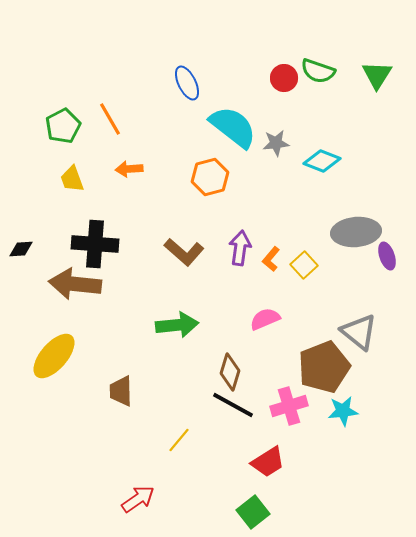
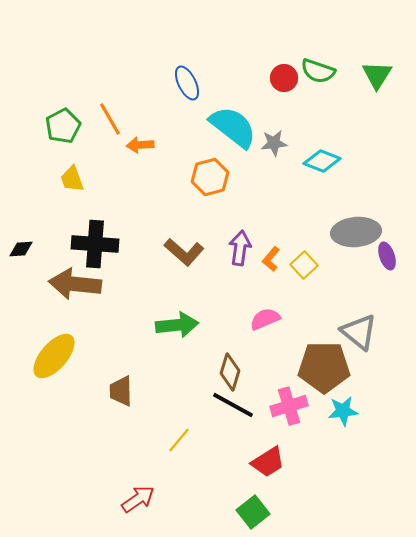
gray star: moved 2 px left
orange arrow: moved 11 px right, 24 px up
brown pentagon: rotated 21 degrees clockwise
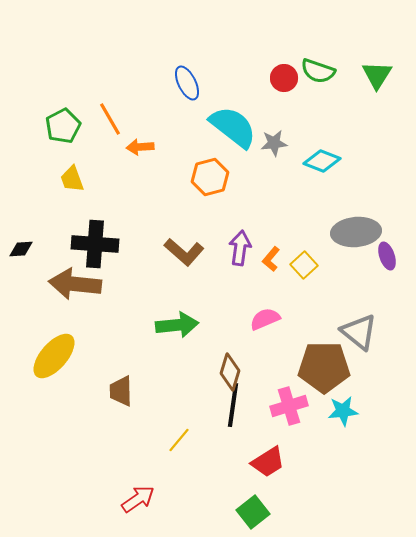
orange arrow: moved 2 px down
black line: rotated 69 degrees clockwise
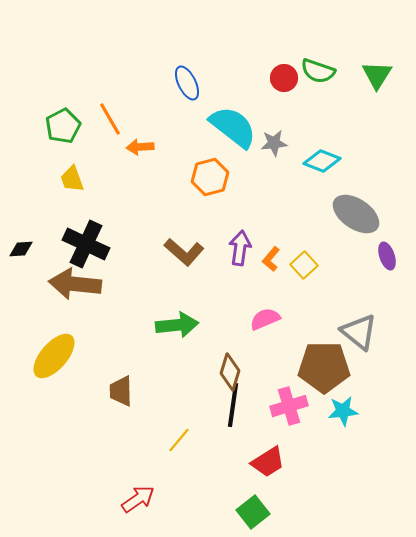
gray ellipse: moved 18 px up; rotated 39 degrees clockwise
black cross: moved 9 px left; rotated 21 degrees clockwise
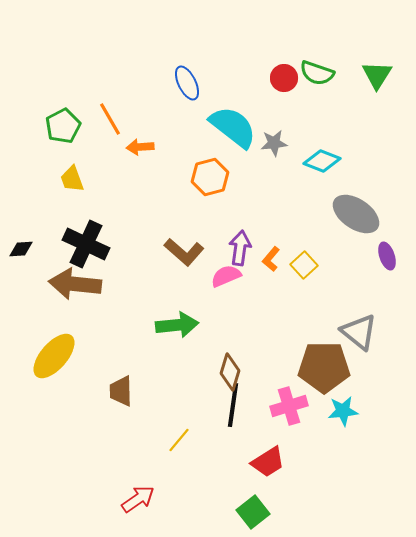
green semicircle: moved 1 px left, 2 px down
pink semicircle: moved 39 px left, 43 px up
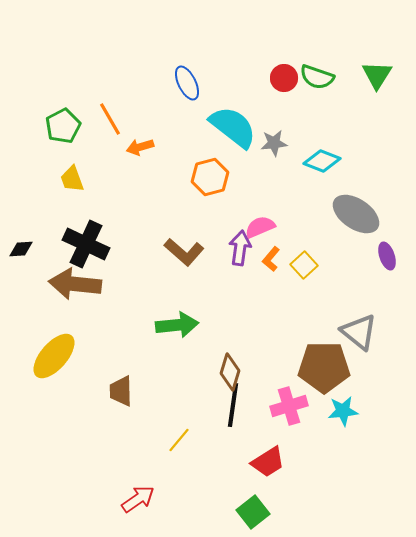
green semicircle: moved 4 px down
orange arrow: rotated 12 degrees counterclockwise
pink semicircle: moved 34 px right, 49 px up
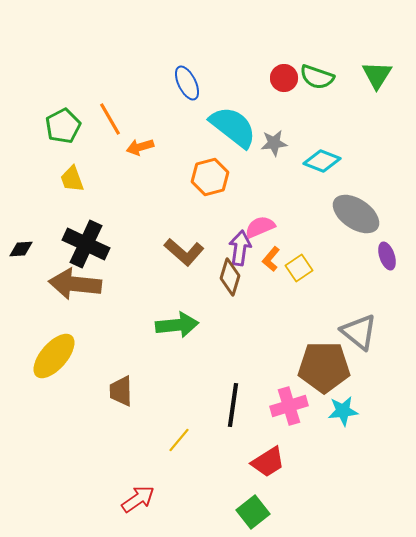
yellow square: moved 5 px left, 3 px down; rotated 8 degrees clockwise
brown diamond: moved 95 px up
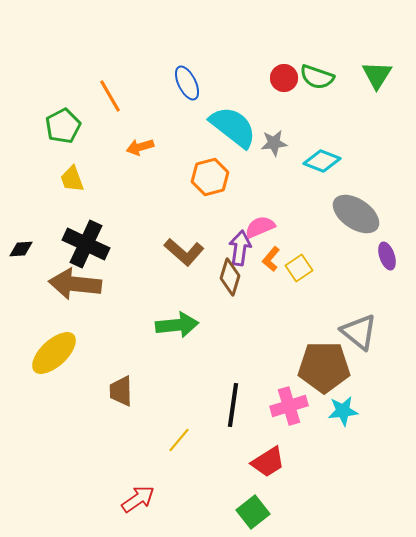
orange line: moved 23 px up
yellow ellipse: moved 3 px up; rotated 6 degrees clockwise
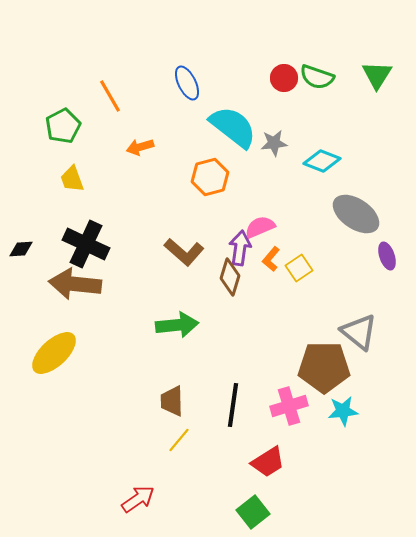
brown trapezoid: moved 51 px right, 10 px down
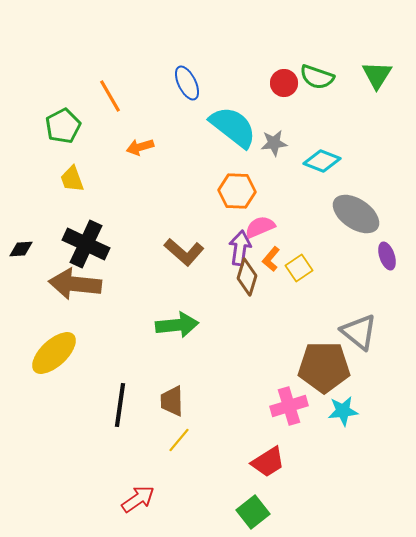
red circle: moved 5 px down
orange hexagon: moved 27 px right, 14 px down; rotated 18 degrees clockwise
brown diamond: moved 17 px right
black line: moved 113 px left
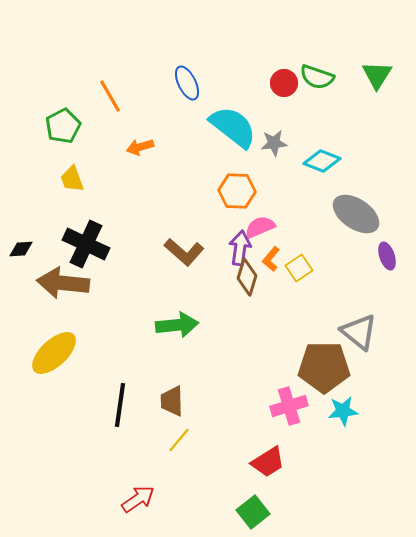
brown arrow: moved 12 px left, 1 px up
